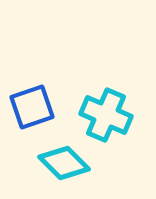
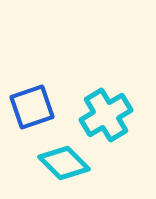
cyan cross: rotated 36 degrees clockwise
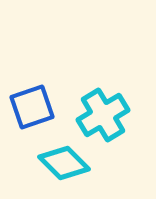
cyan cross: moved 3 px left
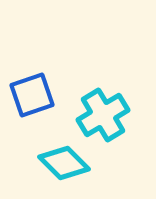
blue square: moved 12 px up
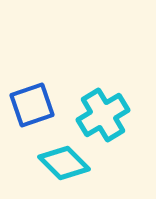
blue square: moved 10 px down
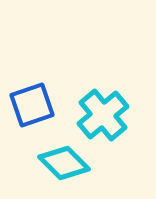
cyan cross: rotated 9 degrees counterclockwise
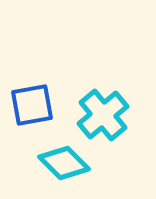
blue square: rotated 9 degrees clockwise
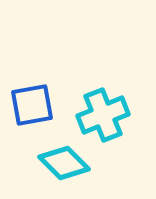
cyan cross: rotated 18 degrees clockwise
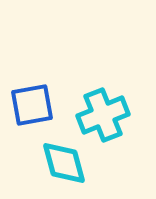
cyan diamond: rotated 30 degrees clockwise
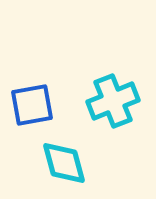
cyan cross: moved 10 px right, 14 px up
